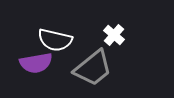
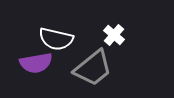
white semicircle: moved 1 px right, 1 px up
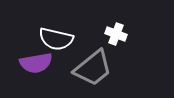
white cross: moved 2 px right, 1 px up; rotated 20 degrees counterclockwise
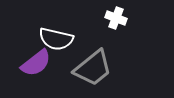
white cross: moved 16 px up
purple semicircle: rotated 28 degrees counterclockwise
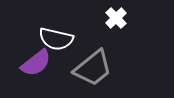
white cross: rotated 25 degrees clockwise
